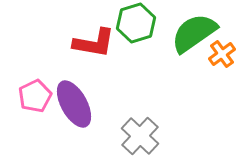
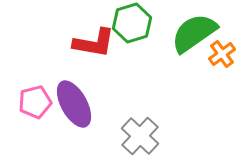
green hexagon: moved 4 px left
pink pentagon: moved 6 px down; rotated 12 degrees clockwise
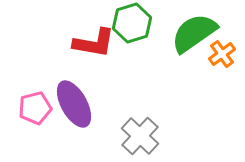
pink pentagon: moved 6 px down
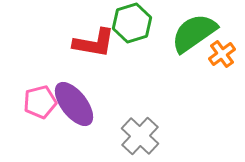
purple ellipse: rotated 9 degrees counterclockwise
pink pentagon: moved 5 px right, 6 px up
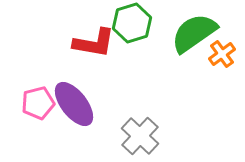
pink pentagon: moved 2 px left, 1 px down
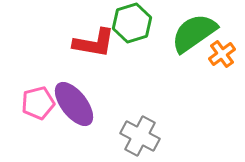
gray cross: rotated 15 degrees counterclockwise
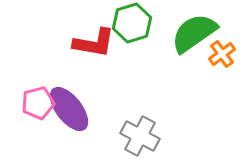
purple ellipse: moved 5 px left, 5 px down
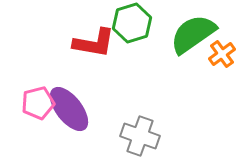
green semicircle: moved 1 px left, 1 px down
gray cross: rotated 9 degrees counterclockwise
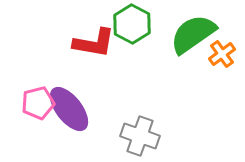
green hexagon: moved 1 px down; rotated 15 degrees counterclockwise
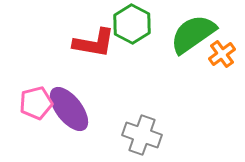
pink pentagon: moved 2 px left
gray cross: moved 2 px right, 1 px up
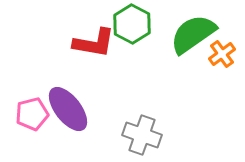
pink pentagon: moved 4 px left, 11 px down
purple ellipse: moved 1 px left
